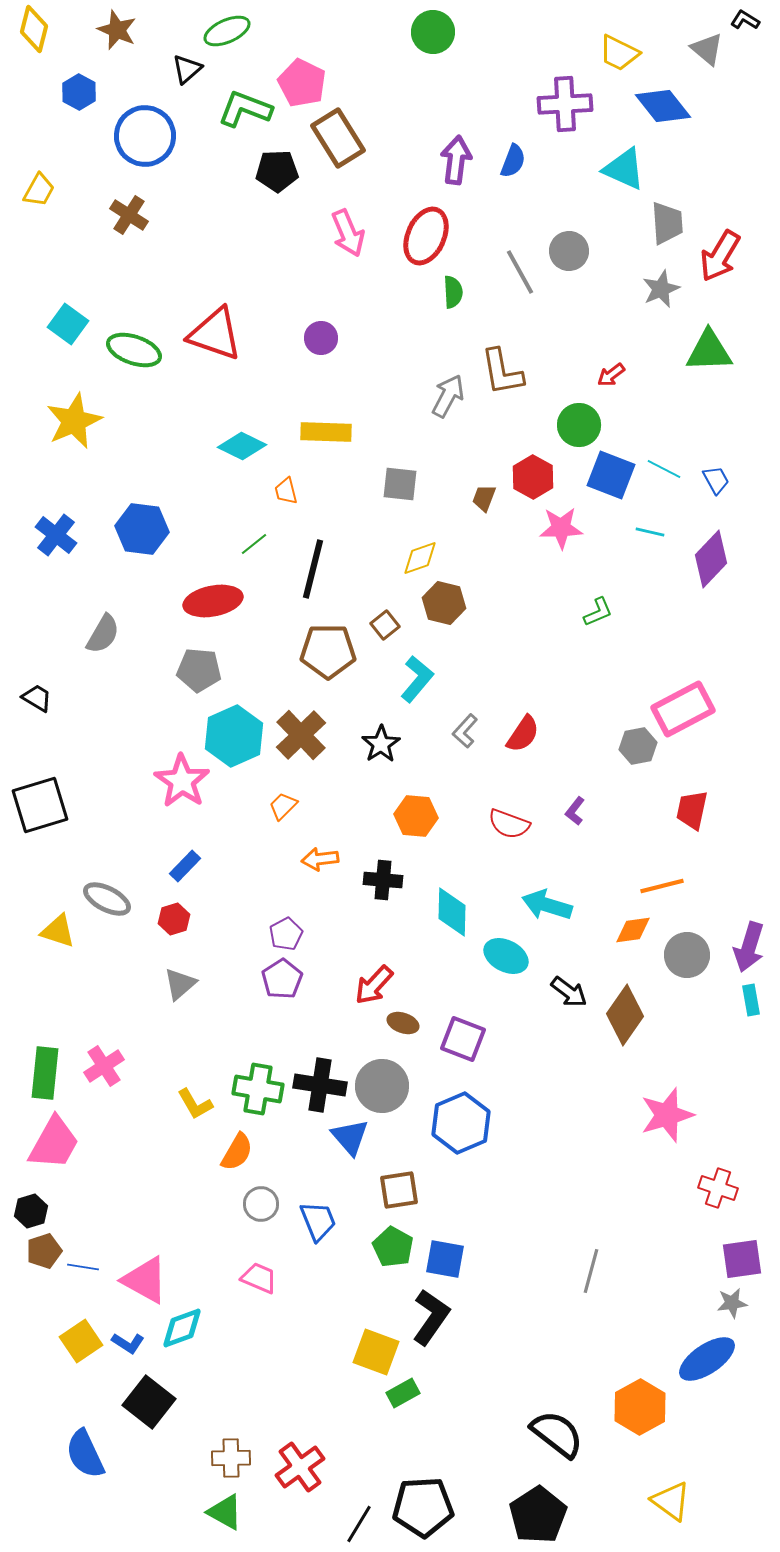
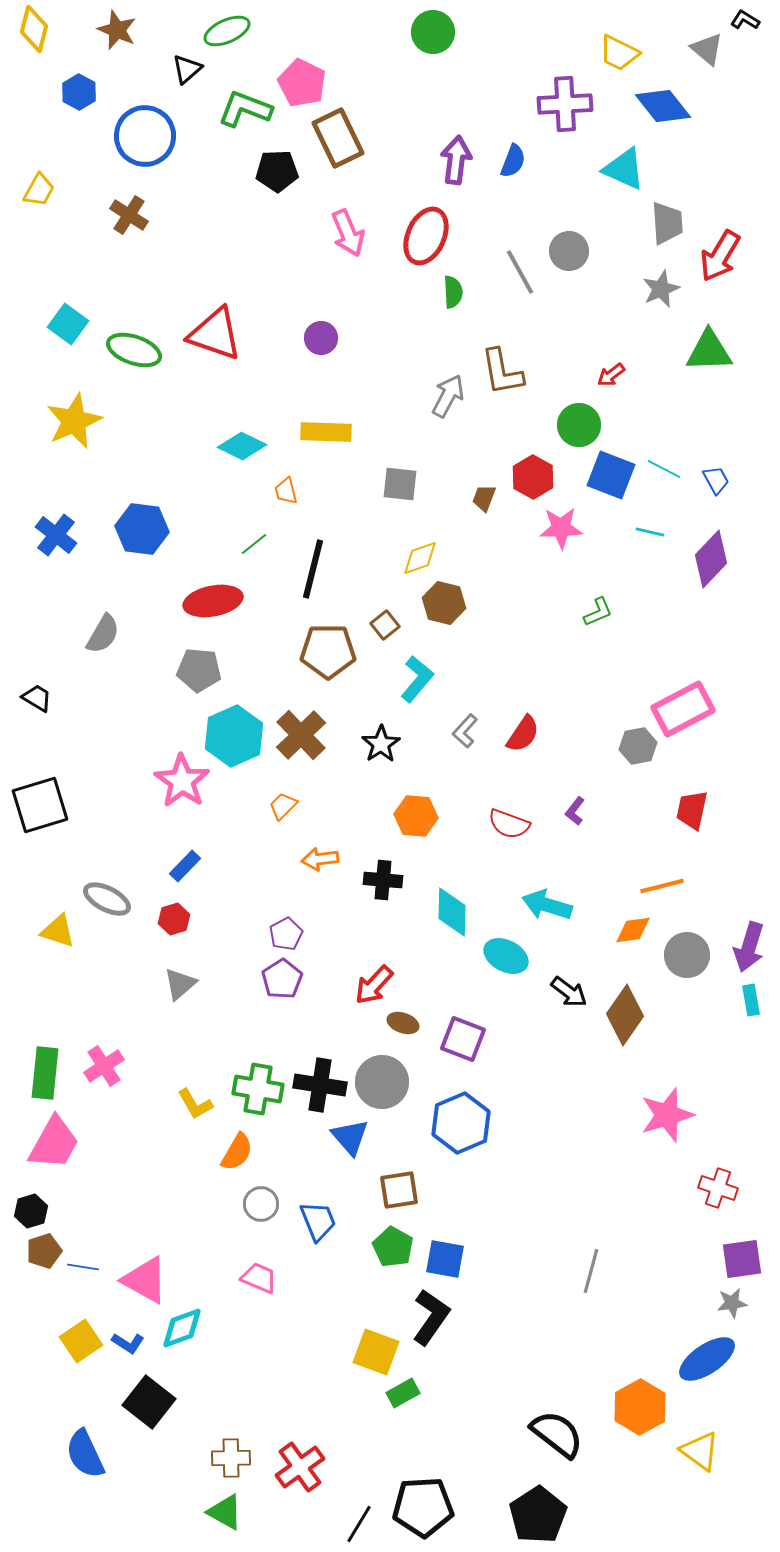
brown rectangle at (338, 138): rotated 6 degrees clockwise
gray circle at (382, 1086): moved 4 px up
yellow triangle at (671, 1501): moved 29 px right, 50 px up
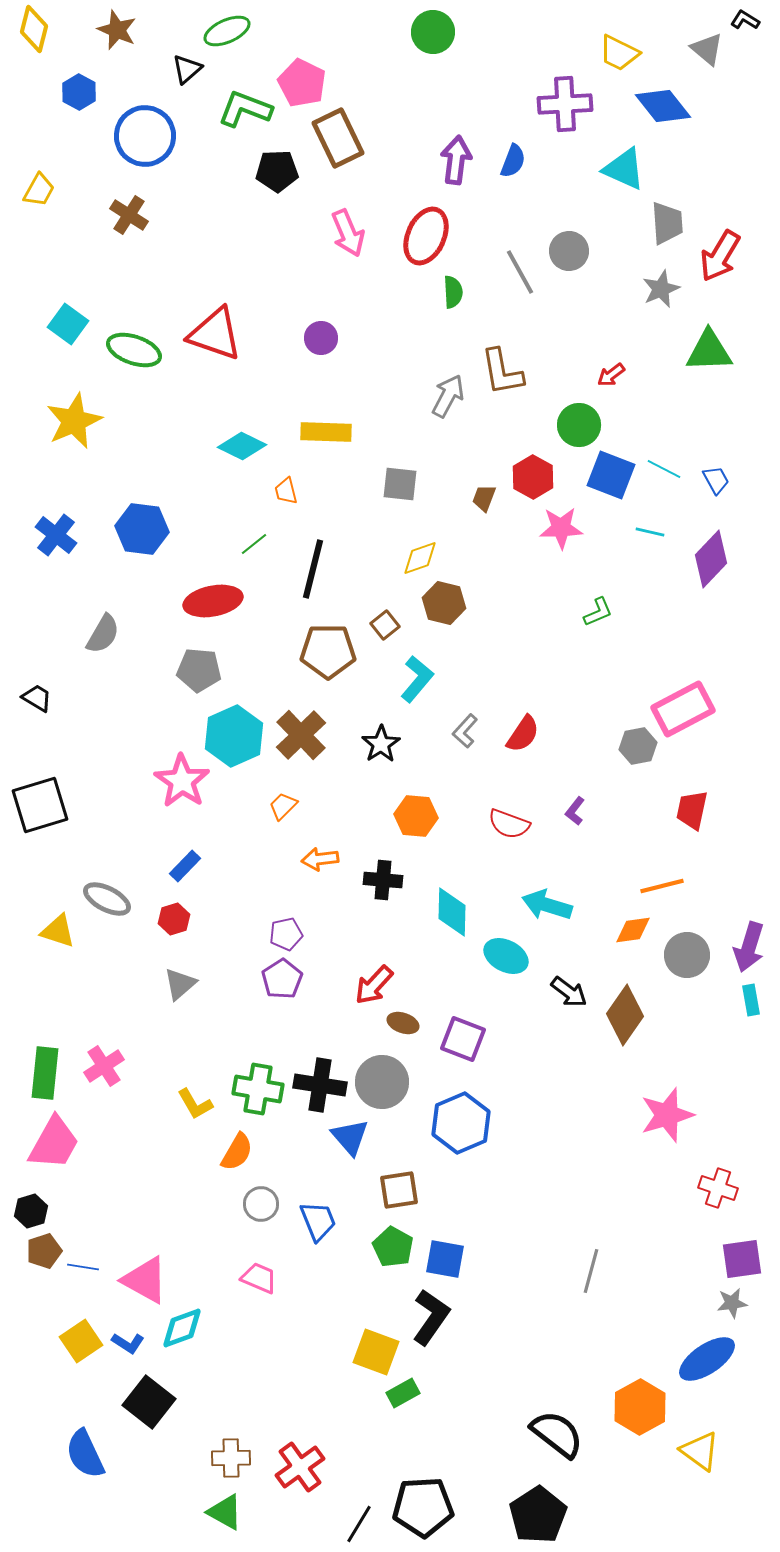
purple pentagon at (286, 934): rotated 16 degrees clockwise
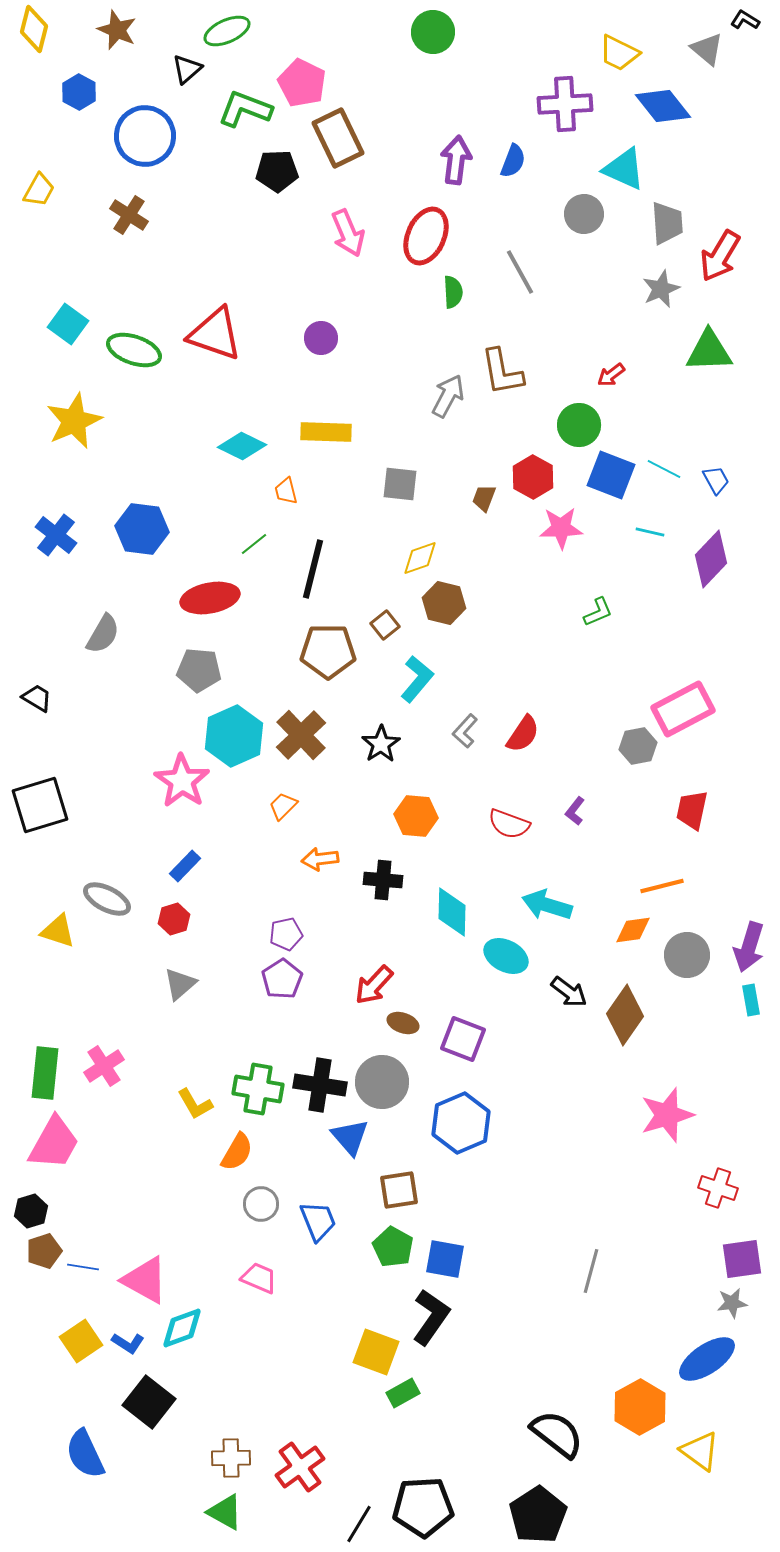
gray circle at (569, 251): moved 15 px right, 37 px up
red ellipse at (213, 601): moved 3 px left, 3 px up
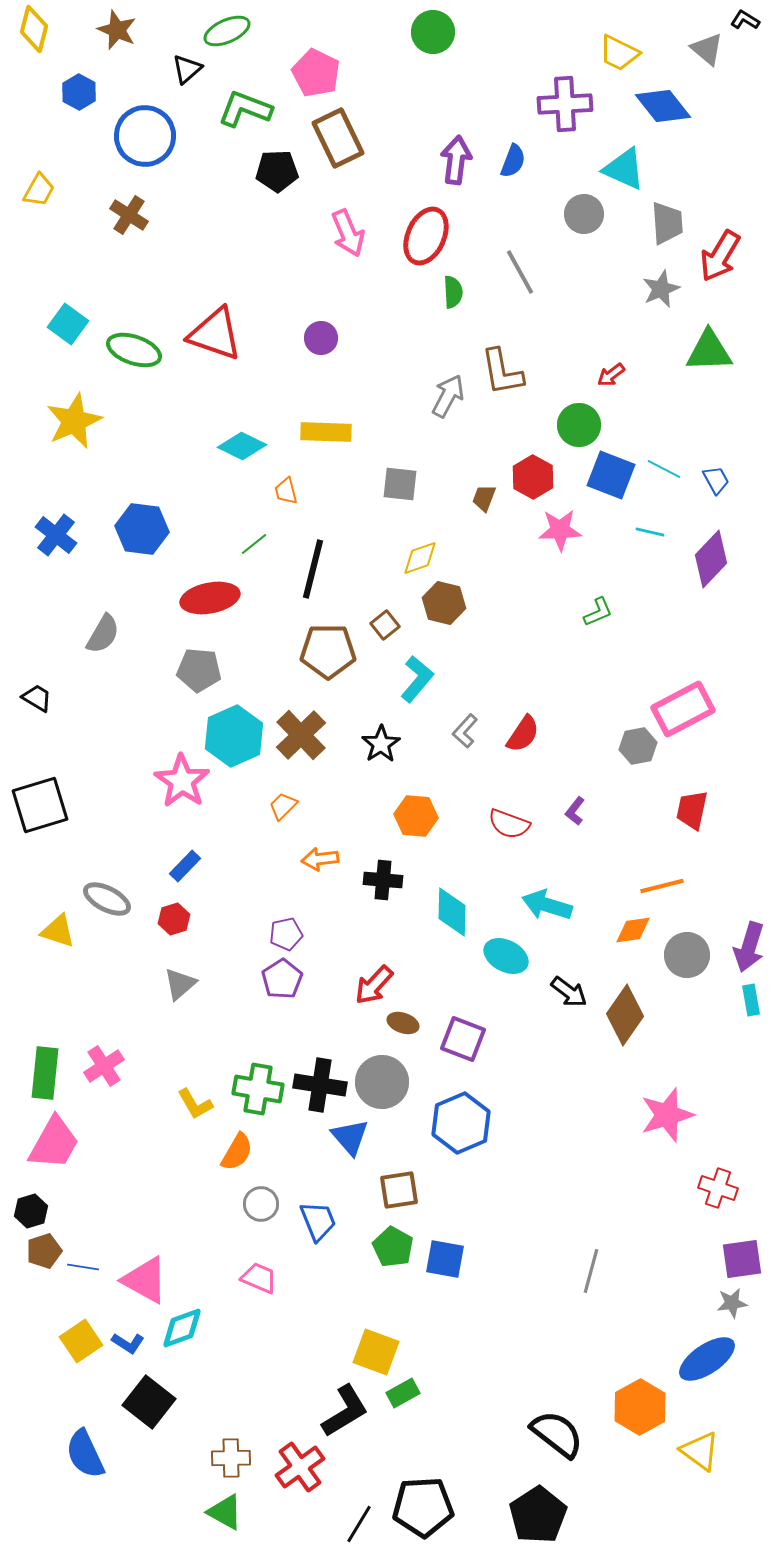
pink pentagon at (302, 83): moved 14 px right, 10 px up
pink star at (561, 528): moved 1 px left, 2 px down
black L-shape at (431, 1317): moved 86 px left, 94 px down; rotated 24 degrees clockwise
